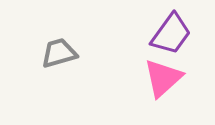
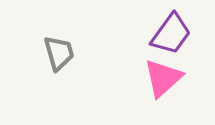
gray trapezoid: rotated 90 degrees clockwise
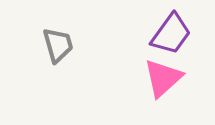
gray trapezoid: moved 1 px left, 8 px up
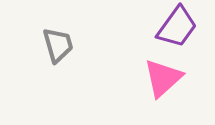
purple trapezoid: moved 6 px right, 7 px up
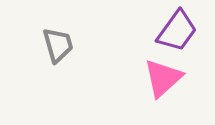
purple trapezoid: moved 4 px down
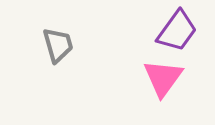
pink triangle: rotated 12 degrees counterclockwise
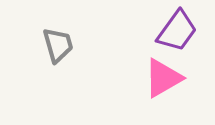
pink triangle: rotated 24 degrees clockwise
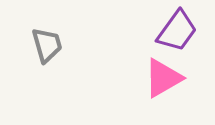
gray trapezoid: moved 11 px left
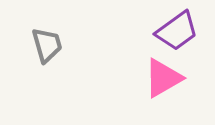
purple trapezoid: rotated 18 degrees clockwise
